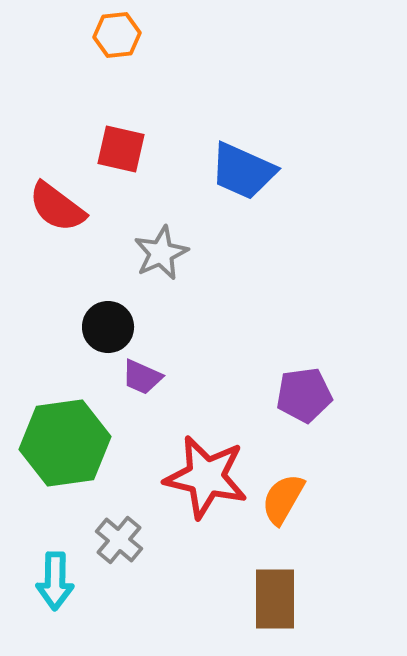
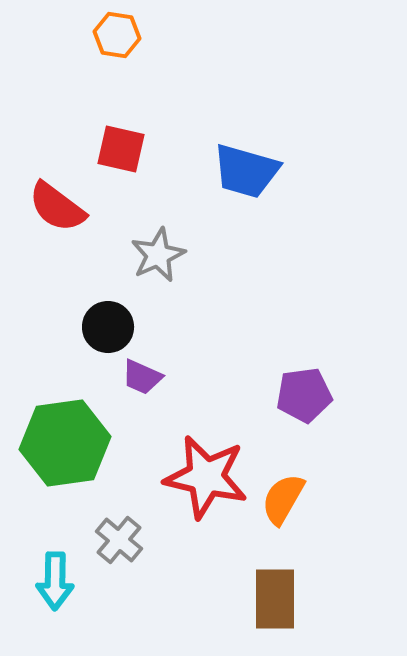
orange hexagon: rotated 15 degrees clockwise
blue trapezoid: moved 3 px right; rotated 8 degrees counterclockwise
gray star: moved 3 px left, 2 px down
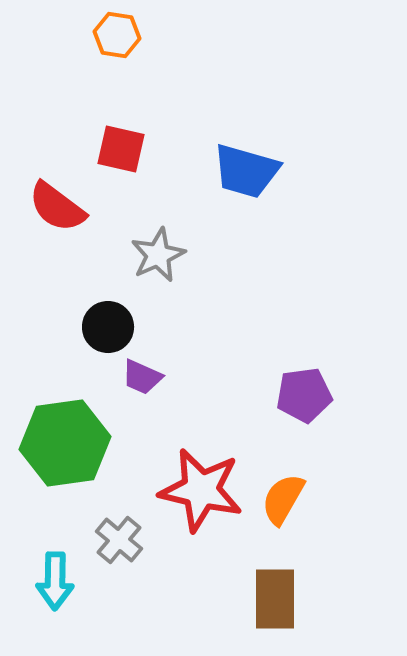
red star: moved 5 px left, 13 px down
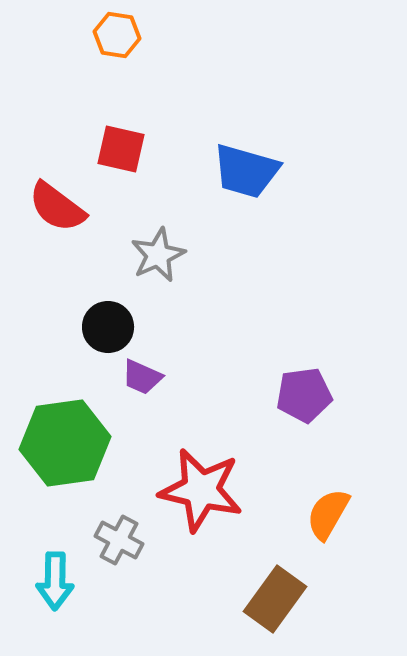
orange semicircle: moved 45 px right, 15 px down
gray cross: rotated 12 degrees counterclockwise
brown rectangle: rotated 36 degrees clockwise
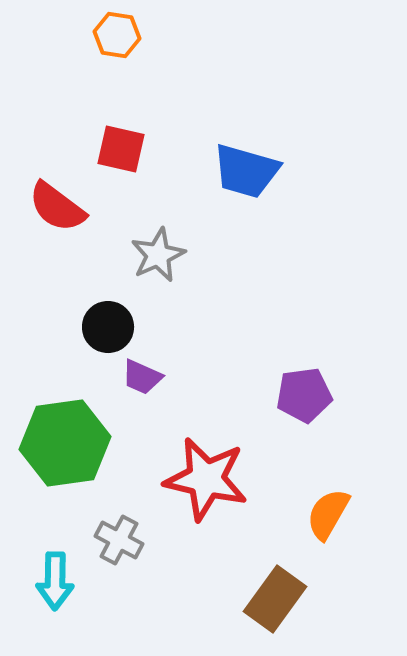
red star: moved 5 px right, 11 px up
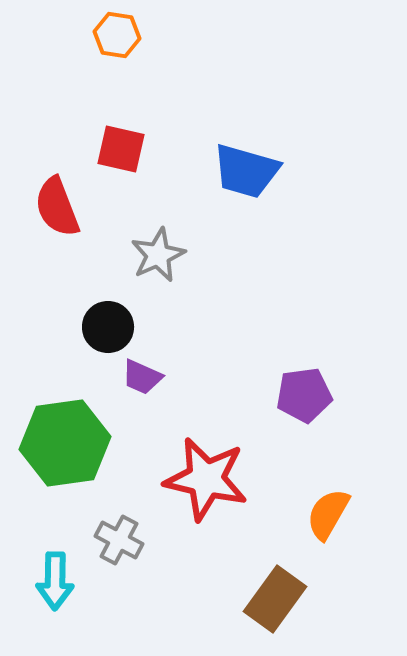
red semicircle: rotated 32 degrees clockwise
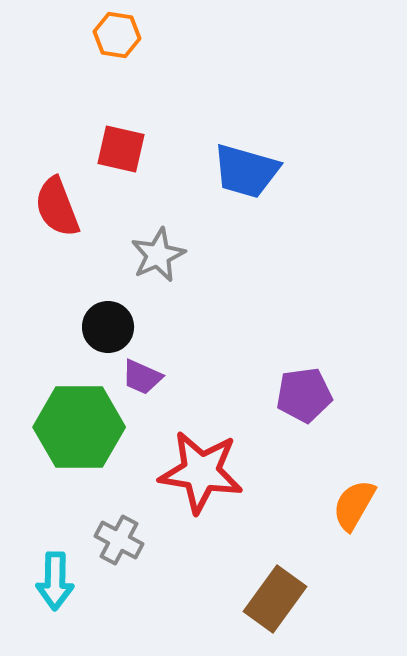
green hexagon: moved 14 px right, 16 px up; rotated 8 degrees clockwise
red star: moved 5 px left, 7 px up; rotated 4 degrees counterclockwise
orange semicircle: moved 26 px right, 9 px up
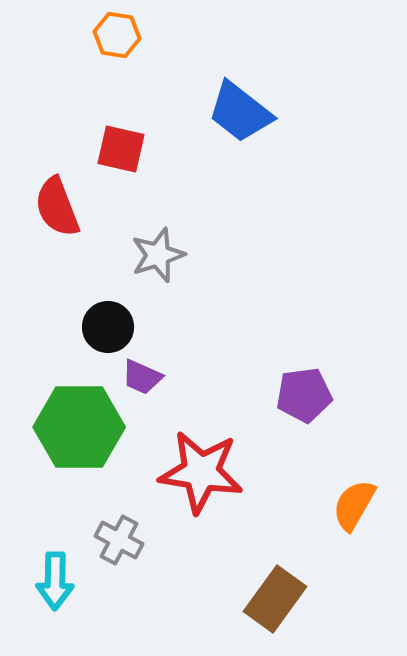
blue trapezoid: moved 6 px left, 59 px up; rotated 22 degrees clockwise
gray star: rotated 6 degrees clockwise
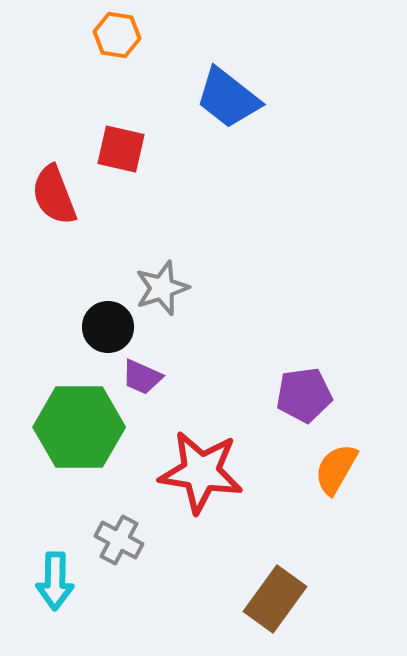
blue trapezoid: moved 12 px left, 14 px up
red semicircle: moved 3 px left, 12 px up
gray star: moved 4 px right, 33 px down
orange semicircle: moved 18 px left, 36 px up
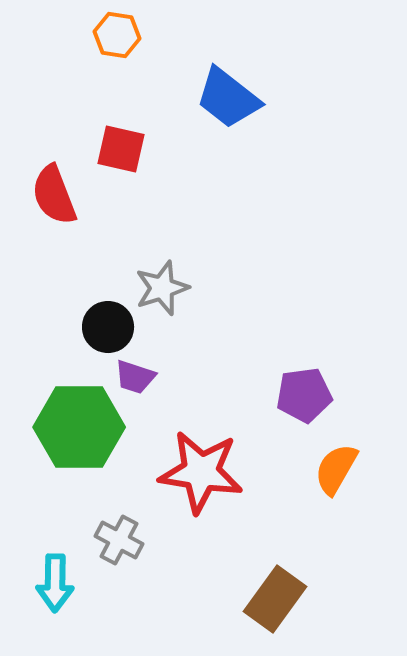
purple trapezoid: moved 7 px left; rotated 6 degrees counterclockwise
cyan arrow: moved 2 px down
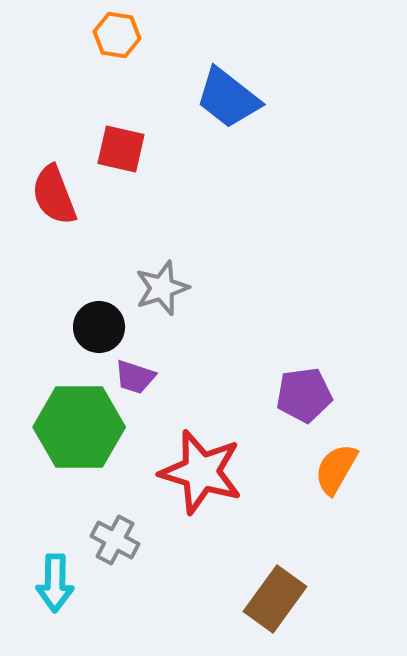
black circle: moved 9 px left
red star: rotated 8 degrees clockwise
gray cross: moved 4 px left
